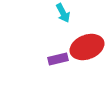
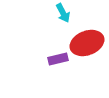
red ellipse: moved 4 px up
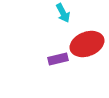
red ellipse: moved 1 px down
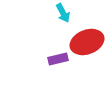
red ellipse: moved 2 px up
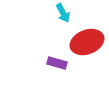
purple rectangle: moved 1 px left, 4 px down; rotated 30 degrees clockwise
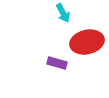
red ellipse: rotated 8 degrees clockwise
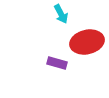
cyan arrow: moved 2 px left, 1 px down
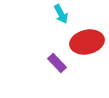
purple rectangle: rotated 30 degrees clockwise
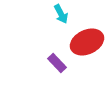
red ellipse: rotated 12 degrees counterclockwise
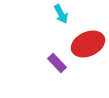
red ellipse: moved 1 px right, 2 px down
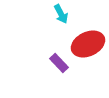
purple rectangle: moved 2 px right
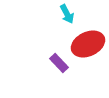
cyan arrow: moved 6 px right
